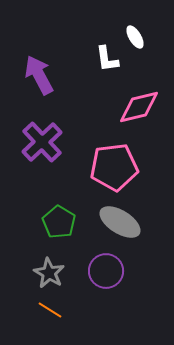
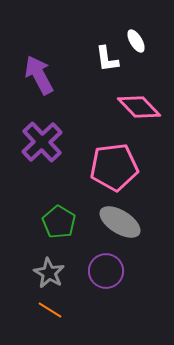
white ellipse: moved 1 px right, 4 px down
pink diamond: rotated 60 degrees clockwise
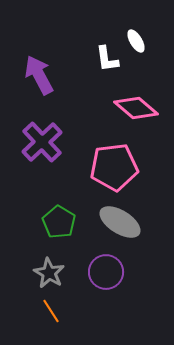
pink diamond: moved 3 px left, 1 px down; rotated 6 degrees counterclockwise
purple circle: moved 1 px down
orange line: moved 1 px right, 1 px down; rotated 25 degrees clockwise
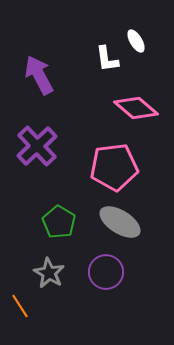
purple cross: moved 5 px left, 4 px down
orange line: moved 31 px left, 5 px up
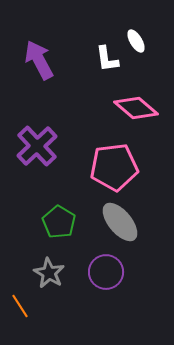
purple arrow: moved 15 px up
gray ellipse: rotated 18 degrees clockwise
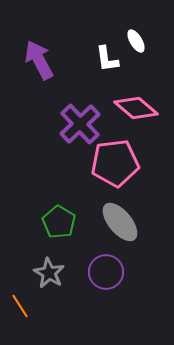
purple cross: moved 43 px right, 22 px up
pink pentagon: moved 1 px right, 4 px up
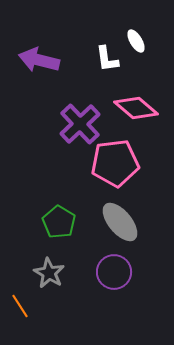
purple arrow: rotated 48 degrees counterclockwise
purple circle: moved 8 px right
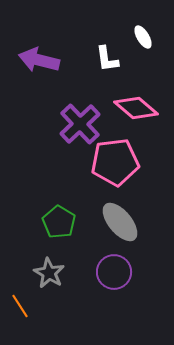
white ellipse: moved 7 px right, 4 px up
pink pentagon: moved 1 px up
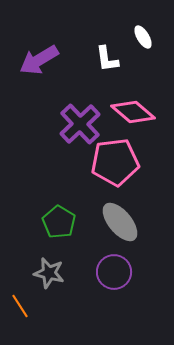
purple arrow: rotated 45 degrees counterclockwise
pink diamond: moved 3 px left, 4 px down
gray star: rotated 16 degrees counterclockwise
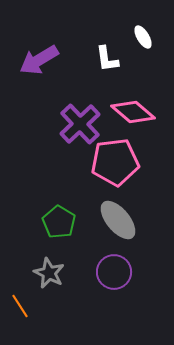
gray ellipse: moved 2 px left, 2 px up
gray star: rotated 12 degrees clockwise
